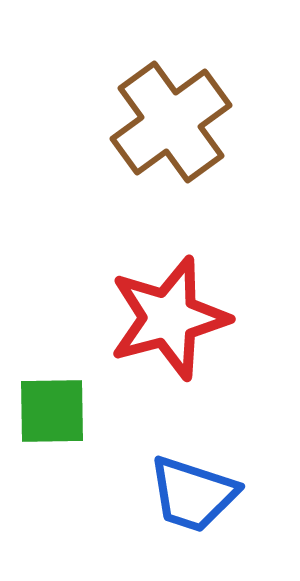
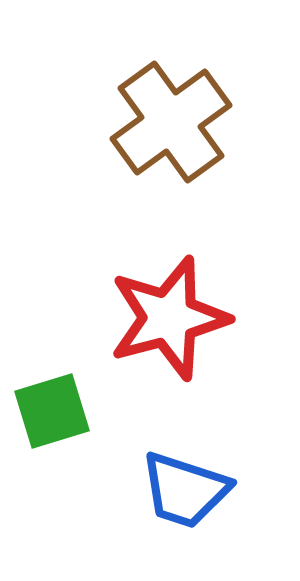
green square: rotated 16 degrees counterclockwise
blue trapezoid: moved 8 px left, 4 px up
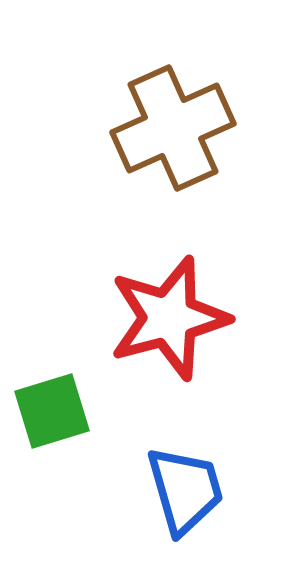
brown cross: moved 2 px right, 6 px down; rotated 12 degrees clockwise
blue trapezoid: rotated 124 degrees counterclockwise
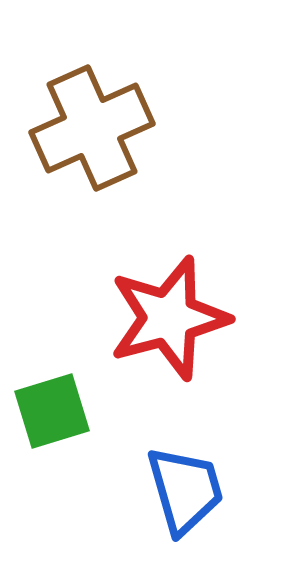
brown cross: moved 81 px left
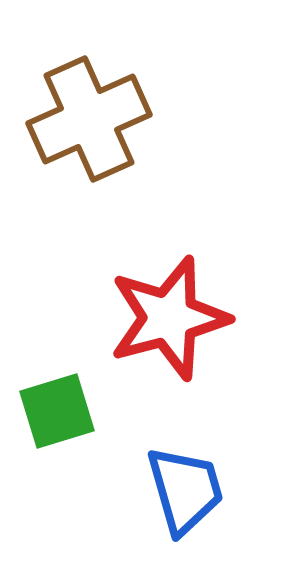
brown cross: moved 3 px left, 9 px up
green square: moved 5 px right
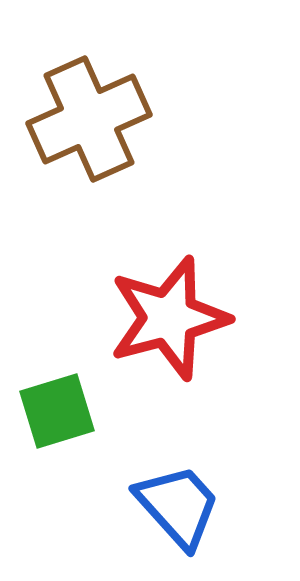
blue trapezoid: moved 7 px left, 16 px down; rotated 26 degrees counterclockwise
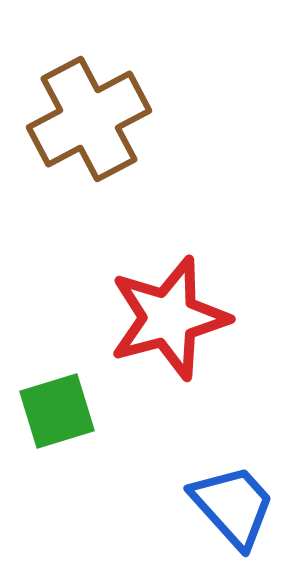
brown cross: rotated 4 degrees counterclockwise
blue trapezoid: moved 55 px right
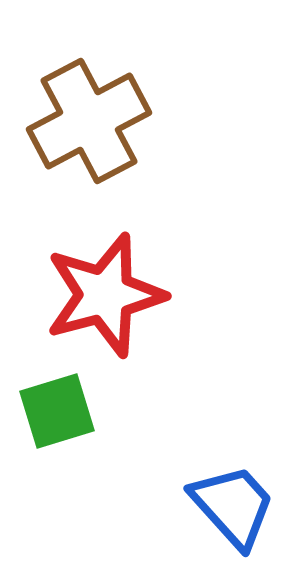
brown cross: moved 2 px down
red star: moved 64 px left, 23 px up
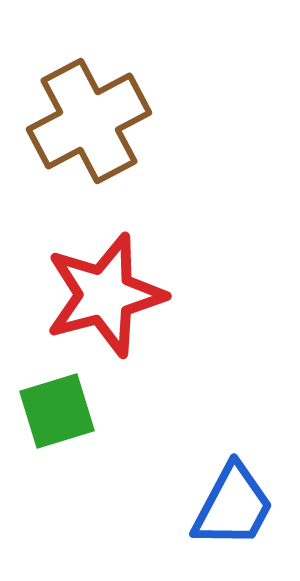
blue trapezoid: rotated 70 degrees clockwise
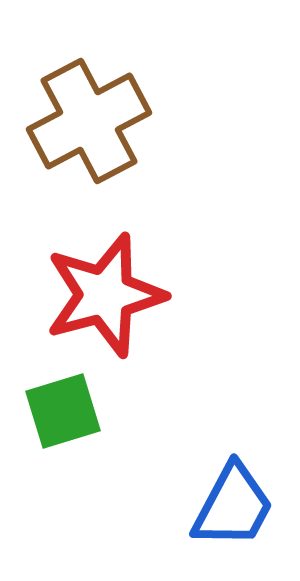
green square: moved 6 px right
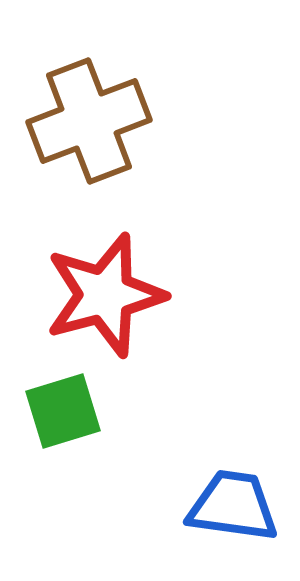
brown cross: rotated 7 degrees clockwise
blue trapezoid: rotated 110 degrees counterclockwise
